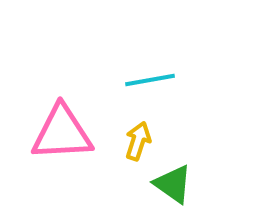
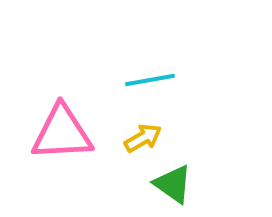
yellow arrow: moved 5 px right, 3 px up; rotated 42 degrees clockwise
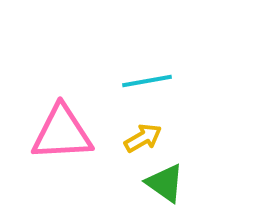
cyan line: moved 3 px left, 1 px down
green triangle: moved 8 px left, 1 px up
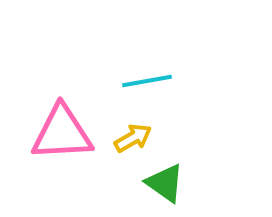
yellow arrow: moved 10 px left
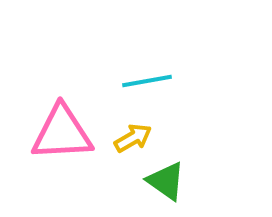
green triangle: moved 1 px right, 2 px up
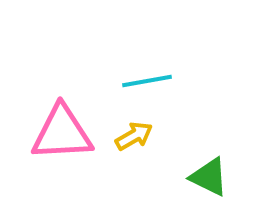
yellow arrow: moved 1 px right, 2 px up
green triangle: moved 43 px right, 4 px up; rotated 9 degrees counterclockwise
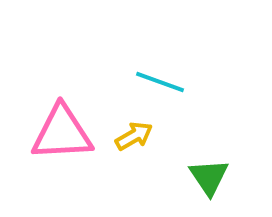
cyan line: moved 13 px right, 1 px down; rotated 30 degrees clockwise
green triangle: rotated 30 degrees clockwise
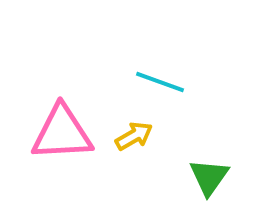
green triangle: rotated 9 degrees clockwise
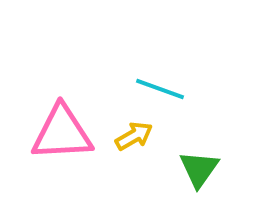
cyan line: moved 7 px down
green triangle: moved 10 px left, 8 px up
